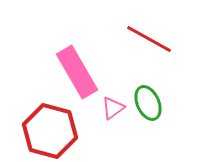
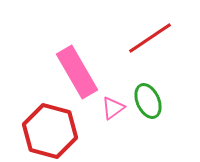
red line: moved 1 px right, 1 px up; rotated 63 degrees counterclockwise
green ellipse: moved 2 px up
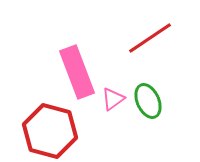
pink rectangle: rotated 9 degrees clockwise
pink triangle: moved 9 px up
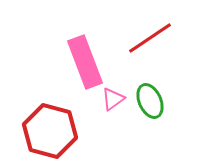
pink rectangle: moved 8 px right, 10 px up
green ellipse: moved 2 px right
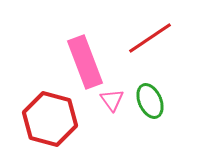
pink triangle: moved 1 px left, 1 px down; rotated 30 degrees counterclockwise
red hexagon: moved 12 px up
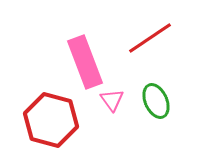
green ellipse: moved 6 px right
red hexagon: moved 1 px right, 1 px down
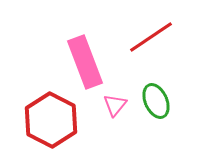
red line: moved 1 px right, 1 px up
pink triangle: moved 3 px right, 5 px down; rotated 15 degrees clockwise
red hexagon: rotated 12 degrees clockwise
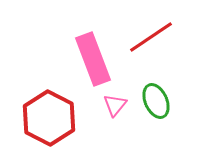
pink rectangle: moved 8 px right, 3 px up
red hexagon: moved 2 px left, 2 px up
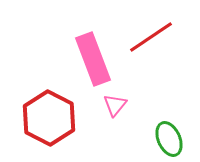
green ellipse: moved 13 px right, 38 px down
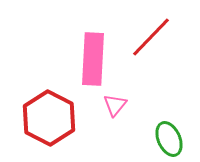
red line: rotated 12 degrees counterclockwise
pink rectangle: rotated 24 degrees clockwise
